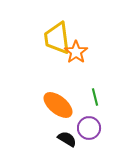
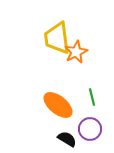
orange star: rotated 10 degrees clockwise
green line: moved 3 px left
purple circle: moved 1 px right, 1 px down
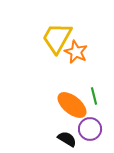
yellow trapezoid: rotated 36 degrees clockwise
orange star: rotated 20 degrees counterclockwise
green line: moved 2 px right, 1 px up
orange ellipse: moved 14 px right
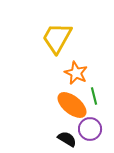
orange star: moved 21 px down
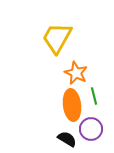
orange ellipse: rotated 44 degrees clockwise
purple circle: moved 1 px right
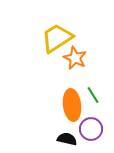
yellow trapezoid: rotated 28 degrees clockwise
orange star: moved 1 px left, 15 px up
green line: moved 1 px left, 1 px up; rotated 18 degrees counterclockwise
black semicircle: rotated 18 degrees counterclockwise
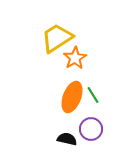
orange star: rotated 15 degrees clockwise
orange ellipse: moved 8 px up; rotated 28 degrees clockwise
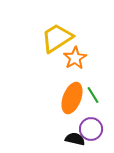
orange ellipse: moved 1 px down
black semicircle: moved 8 px right
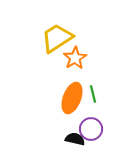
green line: moved 1 px up; rotated 18 degrees clockwise
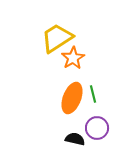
orange star: moved 2 px left
purple circle: moved 6 px right, 1 px up
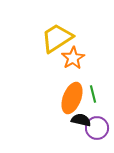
black semicircle: moved 6 px right, 19 px up
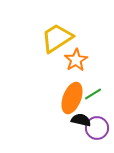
orange star: moved 3 px right, 2 px down
green line: rotated 72 degrees clockwise
